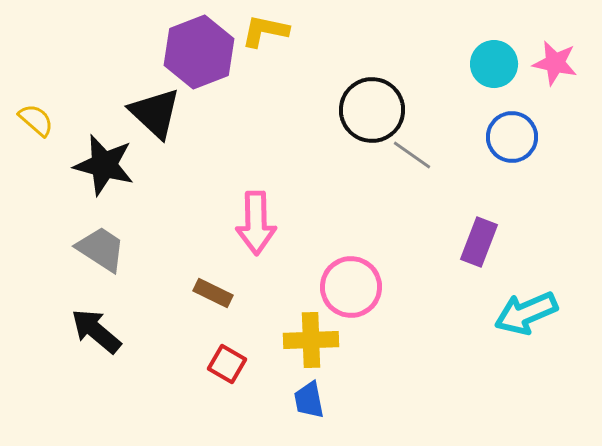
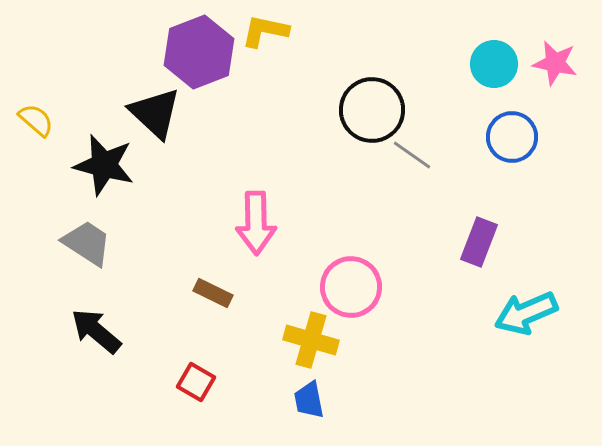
gray trapezoid: moved 14 px left, 6 px up
yellow cross: rotated 18 degrees clockwise
red square: moved 31 px left, 18 px down
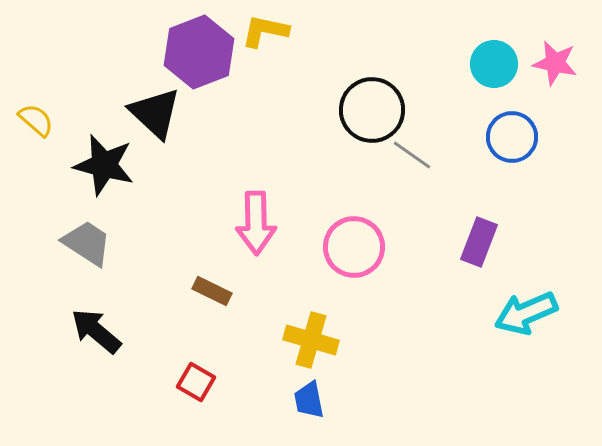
pink circle: moved 3 px right, 40 px up
brown rectangle: moved 1 px left, 2 px up
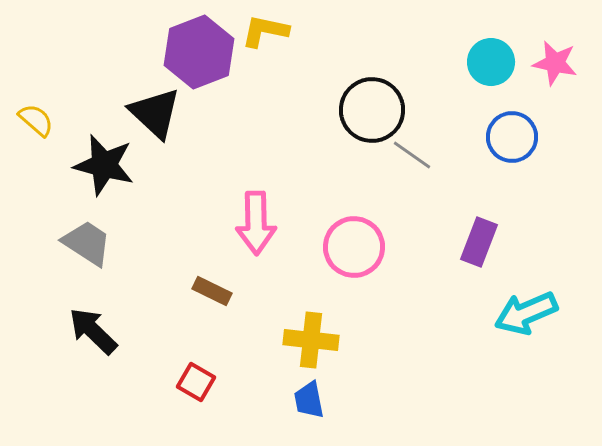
cyan circle: moved 3 px left, 2 px up
black arrow: moved 3 px left; rotated 4 degrees clockwise
yellow cross: rotated 10 degrees counterclockwise
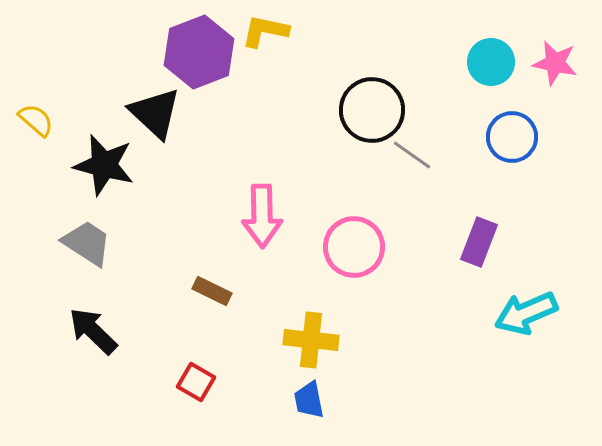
pink arrow: moved 6 px right, 7 px up
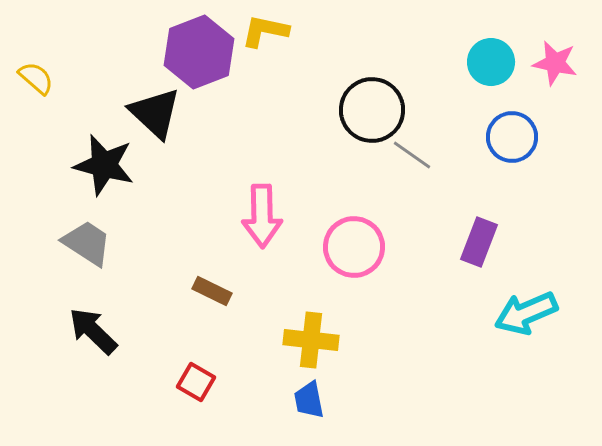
yellow semicircle: moved 42 px up
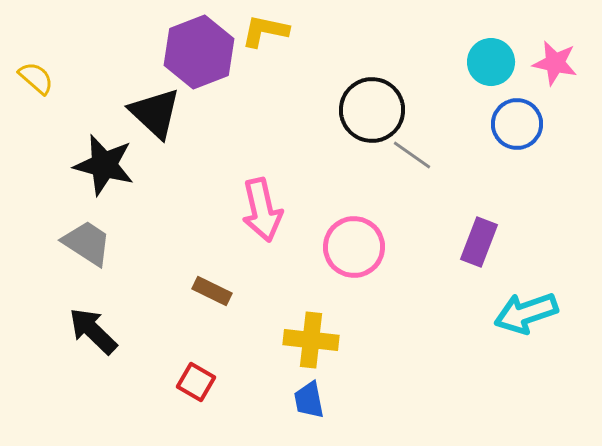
blue circle: moved 5 px right, 13 px up
pink arrow: moved 6 px up; rotated 12 degrees counterclockwise
cyan arrow: rotated 4 degrees clockwise
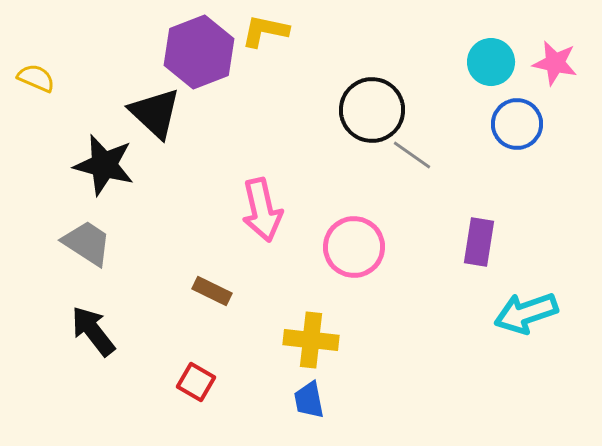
yellow semicircle: rotated 18 degrees counterclockwise
purple rectangle: rotated 12 degrees counterclockwise
black arrow: rotated 8 degrees clockwise
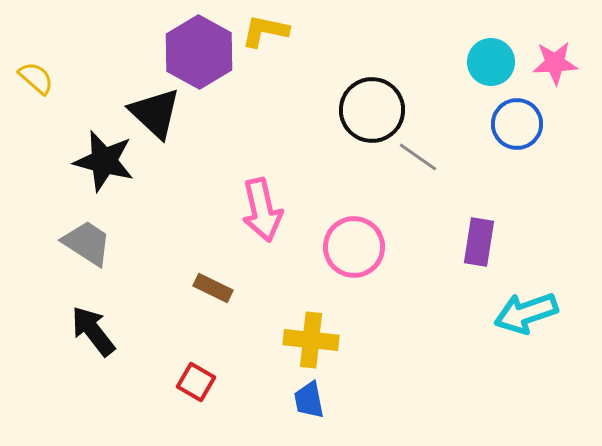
purple hexagon: rotated 10 degrees counterclockwise
pink star: rotated 15 degrees counterclockwise
yellow semicircle: rotated 18 degrees clockwise
gray line: moved 6 px right, 2 px down
black star: moved 4 px up
brown rectangle: moved 1 px right, 3 px up
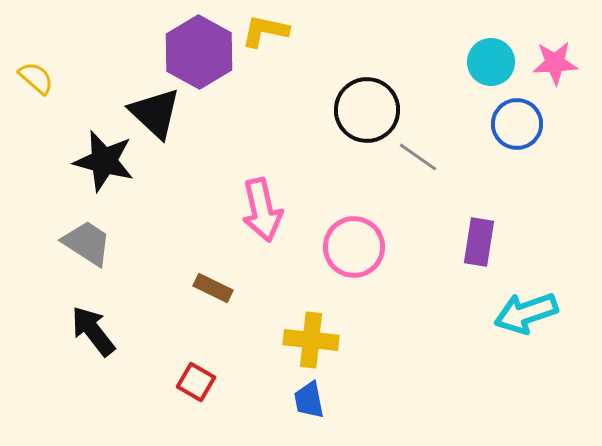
black circle: moved 5 px left
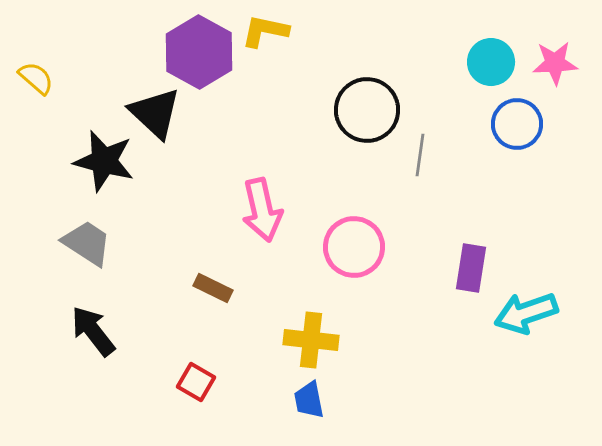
gray line: moved 2 px right, 2 px up; rotated 63 degrees clockwise
purple rectangle: moved 8 px left, 26 px down
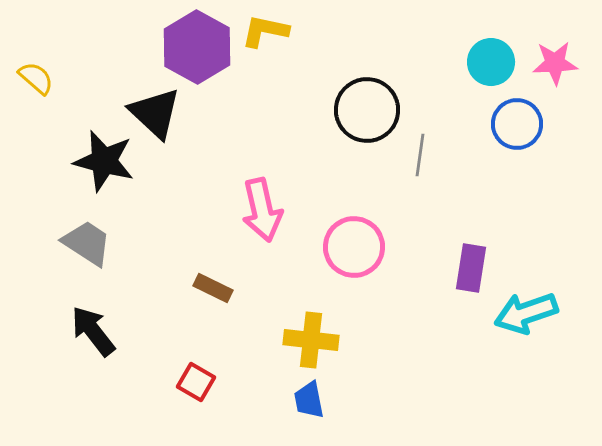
purple hexagon: moved 2 px left, 5 px up
